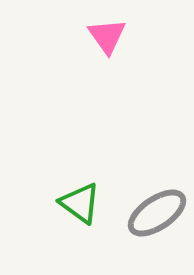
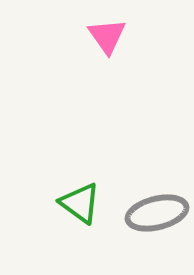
gray ellipse: rotated 20 degrees clockwise
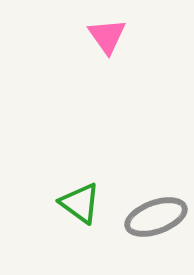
gray ellipse: moved 1 px left, 4 px down; rotated 6 degrees counterclockwise
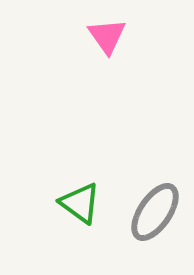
gray ellipse: moved 1 px left, 5 px up; rotated 36 degrees counterclockwise
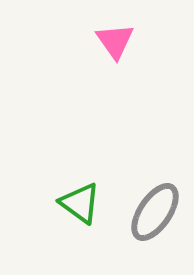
pink triangle: moved 8 px right, 5 px down
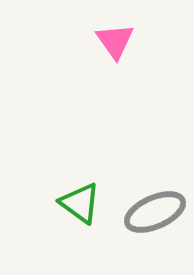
gray ellipse: rotated 32 degrees clockwise
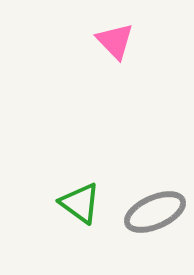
pink triangle: rotated 9 degrees counterclockwise
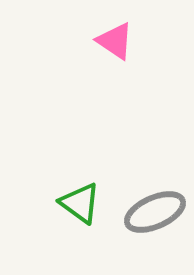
pink triangle: rotated 12 degrees counterclockwise
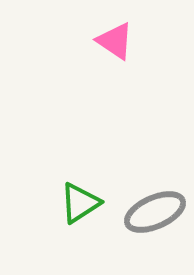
green triangle: rotated 51 degrees clockwise
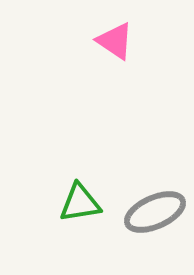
green triangle: rotated 24 degrees clockwise
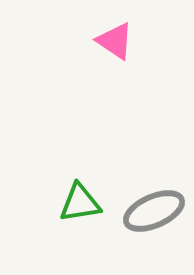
gray ellipse: moved 1 px left, 1 px up
